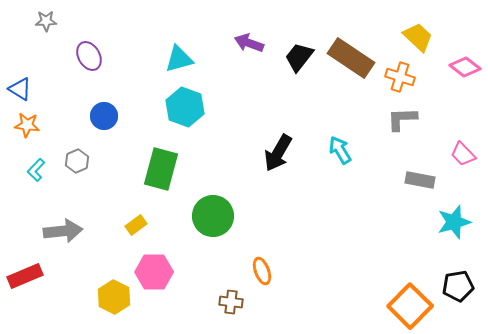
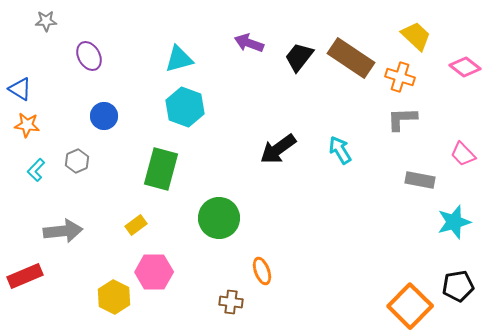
yellow trapezoid: moved 2 px left, 1 px up
black arrow: moved 4 px up; rotated 24 degrees clockwise
green circle: moved 6 px right, 2 px down
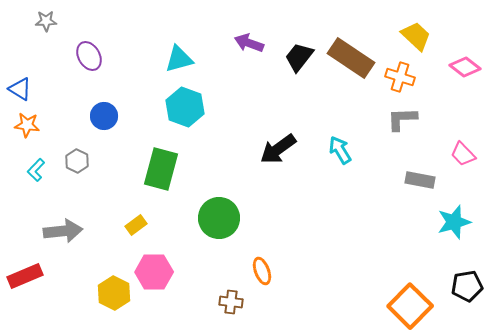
gray hexagon: rotated 10 degrees counterclockwise
black pentagon: moved 9 px right
yellow hexagon: moved 4 px up
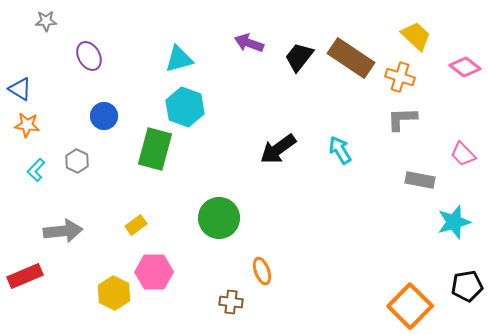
green rectangle: moved 6 px left, 20 px up
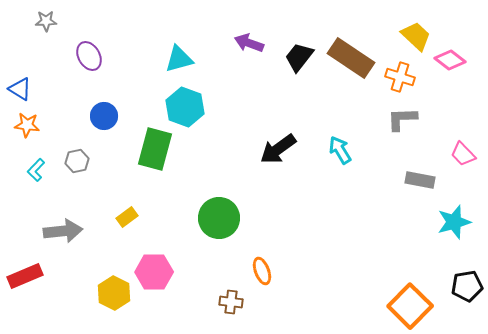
pink diamond: moved 15 px left, 7 px up
gray hexagon: rotated 20 degrees clockwise
yellow rectangle: moved 9 px left, 8 px up
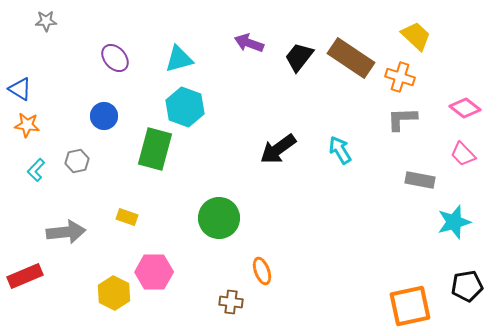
purple ellipse: moved 26 px right, 2 px down; rotated 12 degrees counterclockwise
pink diamond: moved 15 px right, 48 px down
yellow rectangle: rotated 55 degrees clockwise
gray arrow: moved 3 px right, 1 px down
orange square: rotated 33 degrees clockwise
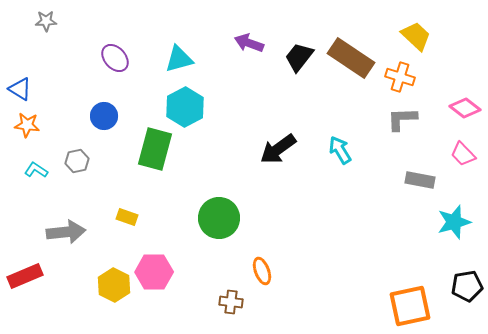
cyan hexagon: rotated 12 degrees clockwise
cyan L-shape: rotated 80 degrees clockwise
yellow hexagon: moved 8 px up
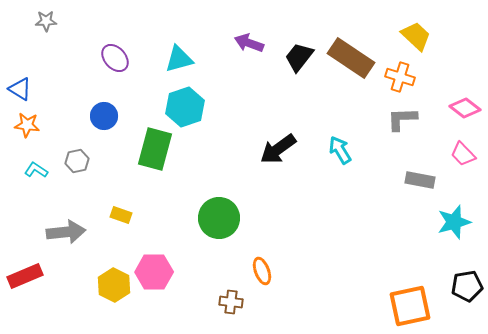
cyan hexagon: rotated 9 degrees clockwise
yellow rectangle: moved 6 px left, 2 px up
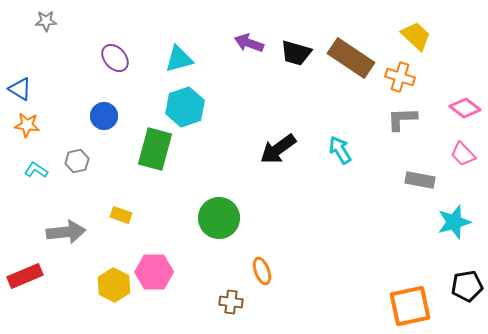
black trapezoid: moved 3 px left, 4 px up; rotated 112 degrees counterclockwise
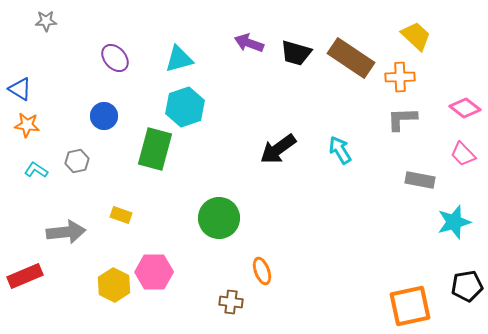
orange cross: rotated 20 degrees counterclockwise
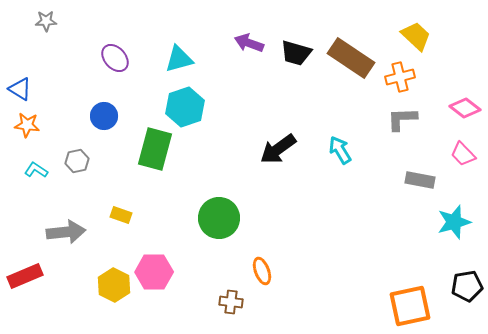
orange cross: rotated 12 degrees counterclockwise
